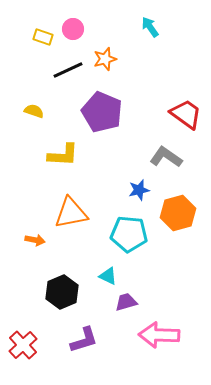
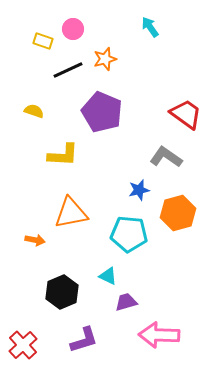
yellow rectangle: moved 4 px down
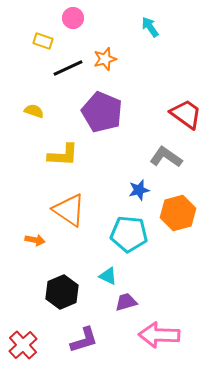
pink circle: moved 11 px up
black line: moved 2 px up
orange triangle: moved 2 px left, 3 px up; rotated 45 degrees clockwise
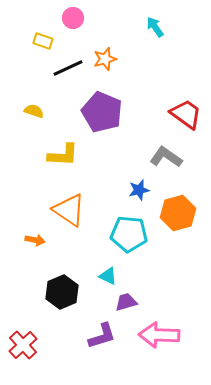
cyan arrow: moved 5 px right
purple L-shape: moved 18 px right, 4 px up
